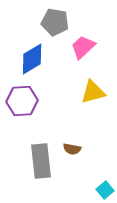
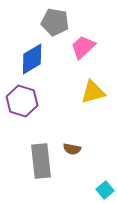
purple hexagon: rotated 20 degrees clockwise
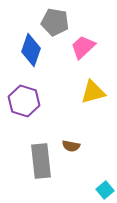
blue diamond: moved 1 px left, 9 px up; rotated 40 degrees counterclockwise
purple hexagon: moved 2 px right
brown semicircle: moved 1 px left, 3 px up
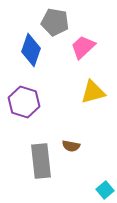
purple hexagon: moved 1 px down
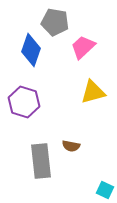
cyan square: rotated 24 degrees counterclockwise
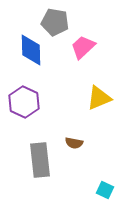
blue diamond: rotated 20 degrees counterclockwise
yellow triangle: moved 6 px right, 6 px down; rotated 8 degrees counterclockwise
purple hexagon: rotated 8 degrees clockwise
brown semicircle: moved 3 px right, 3 px up
gray rectangle: moved 1 px left, 1 px up
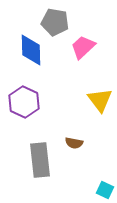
yellow triangle: moved 1 px right, 2 px down; rotated 44 degrees counterclockwise
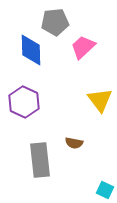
gray pentagon: rotated 16 degrees counterclockwise
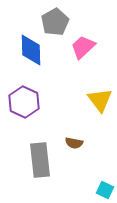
gray pentagon: rotated 24 degrees counterclockwise
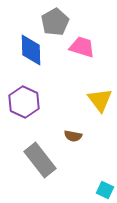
pink trapezoid: moved 1 px left; rotated 60 degrees clockwise
brown semicircle: moved 1 px left, 7 px up
gray rectangle: rotated 32 degrees counterclockwise
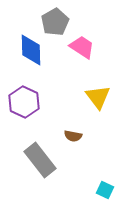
pink trapezoid: rotated 16 degrees clockwise
yellow triangle: moved 2 px left, 3 px up
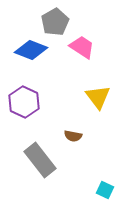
blue diamond: rotated 68 degrees counterclockwise
